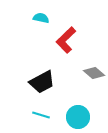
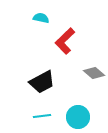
red L-shape: moved 1 px left, 1 px down
cyan line: moved 1 px right, 1 px down; rotated 24 degrees counterclockwise
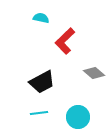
cyan line: moved 3 px left, 3 px up
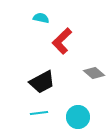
red L-shape: moved 3 px left
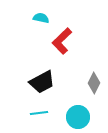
gray diamond: moved 10 px down; rotated 75 degrees clockwise
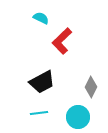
cyan semicircle: rotated 14 degrees clockwise
gray diamond: moved 3 px left, 4 px down
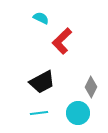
cyan circle: moved 4 px up
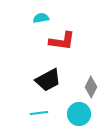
cyan semicircle: rotated 35 degrees counterclockwise
red L-shape: rotated 128 degrees counterclockwise
black trapezoid: moved 6 px right, 2 px up
cyan circle: moved 1 px right, 1 px down
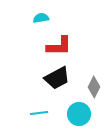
red L-shape: moved 3 px left, 5 px down; rotated 8 degrees counterclockwise
black trapezoid: moved 9 px right, 2 px up
gray diamond: moved 3 px right
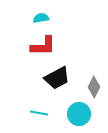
red L-shape: moved 16 px left
cyan line: rotated 18 degrees clockwise
